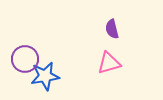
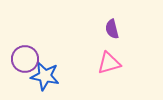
blue star: rotated 20 degrees clockwise
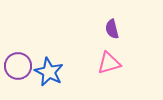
purple circle: moved 7 px left, 7 px down
blue star: moved 4 px right, 4 px up; rotated 16 degrees clockwise
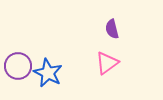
pink triangle: moved 2 px left; rotated 20 degrees counterclockwise
blue star: moved 1 px left, 1 px down
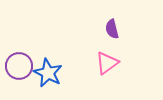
purple circle: moved 1 px right
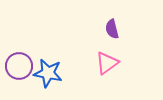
blue star: rotated 16 degrees counterclockwise
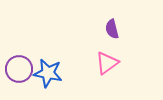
purple circle: moved 3 px down
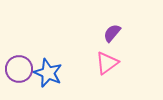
purple semicircle: moved 4 px down; rotated 54 degrees clockwise
blue star: rotated 12 degrees clockwise
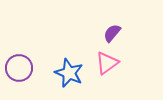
purple circle: moved 1 px up
blue star: moved 21 px right
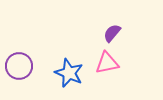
pink triangle: rotated 25 degrees clockwise
purple circle: moved 2 px up
